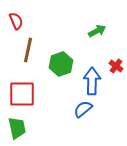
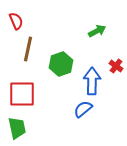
brown line: moved 1 px up
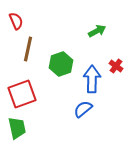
blue arrow: moved 2 px up
red square: rotated 20 degrees counterclockwise
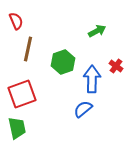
green hexagon: moved 2 px right, 2 px up
